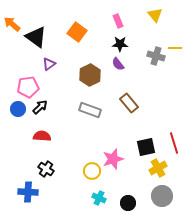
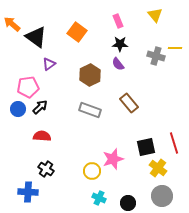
yellow cross: rotated 24 degrees counterclockwise
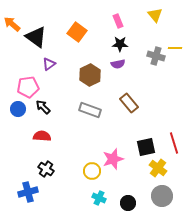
purple semicircle: rotated 64 degrees counterclockwise
black arrow: moved 3 px right; rotated 91 degrees counterclockwise
blue cross: rotated 18 degrees counterclockwise
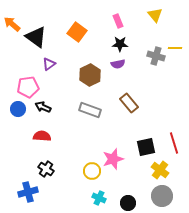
black arrow: rotated 21 degrees counterclockwise
yellow cross: moved 2 px right, 2 px down
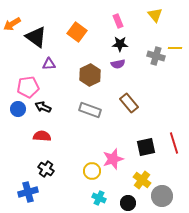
orange arrow: rotated 72 degrees counterclockwise
purple triangle: rotated 32 degrees clockwise
yellow cross: moved 18 px left, 10 px down
